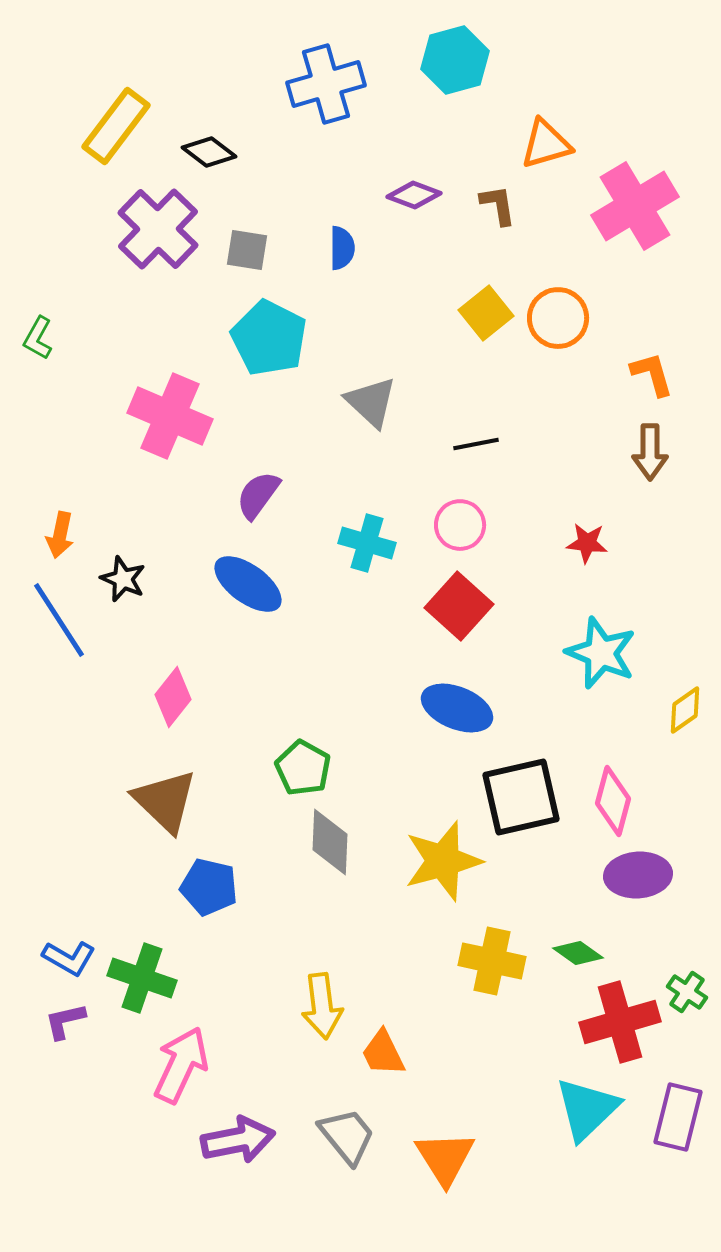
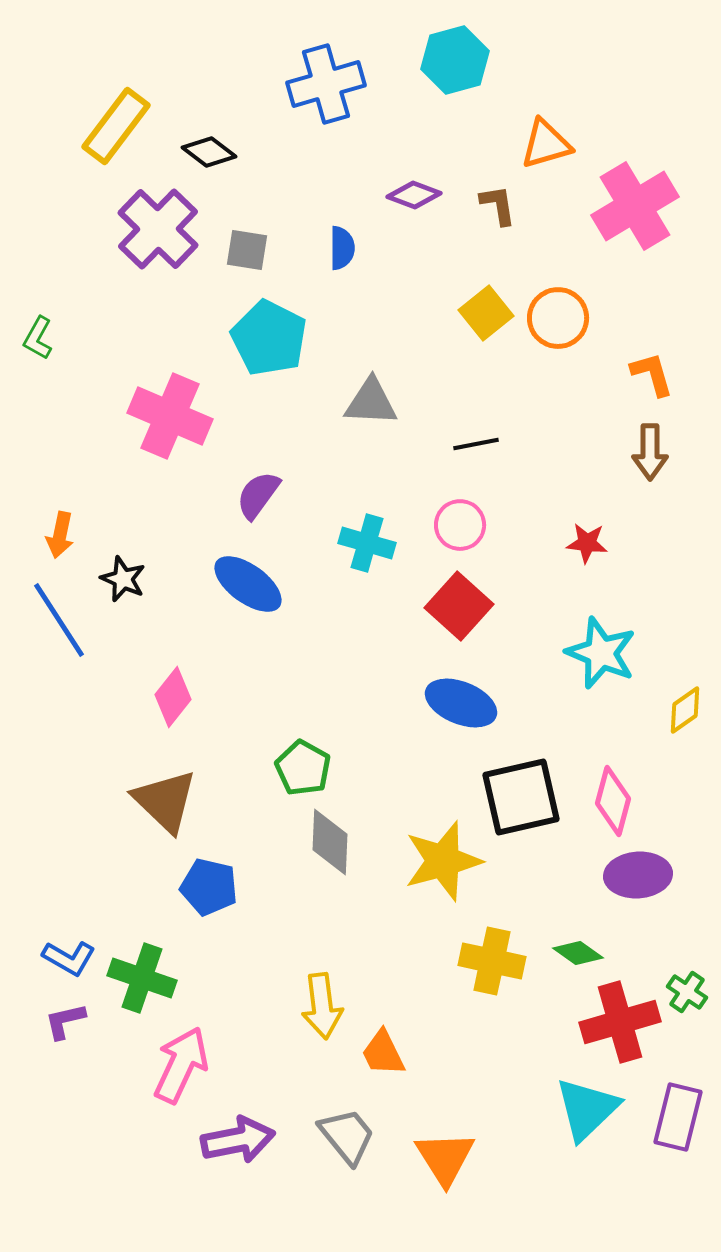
gray triangle at (371, 402): rotated 40 degrees counterclockwise
blue ellipse at (457, 708): moved 4 px right, 5 px up
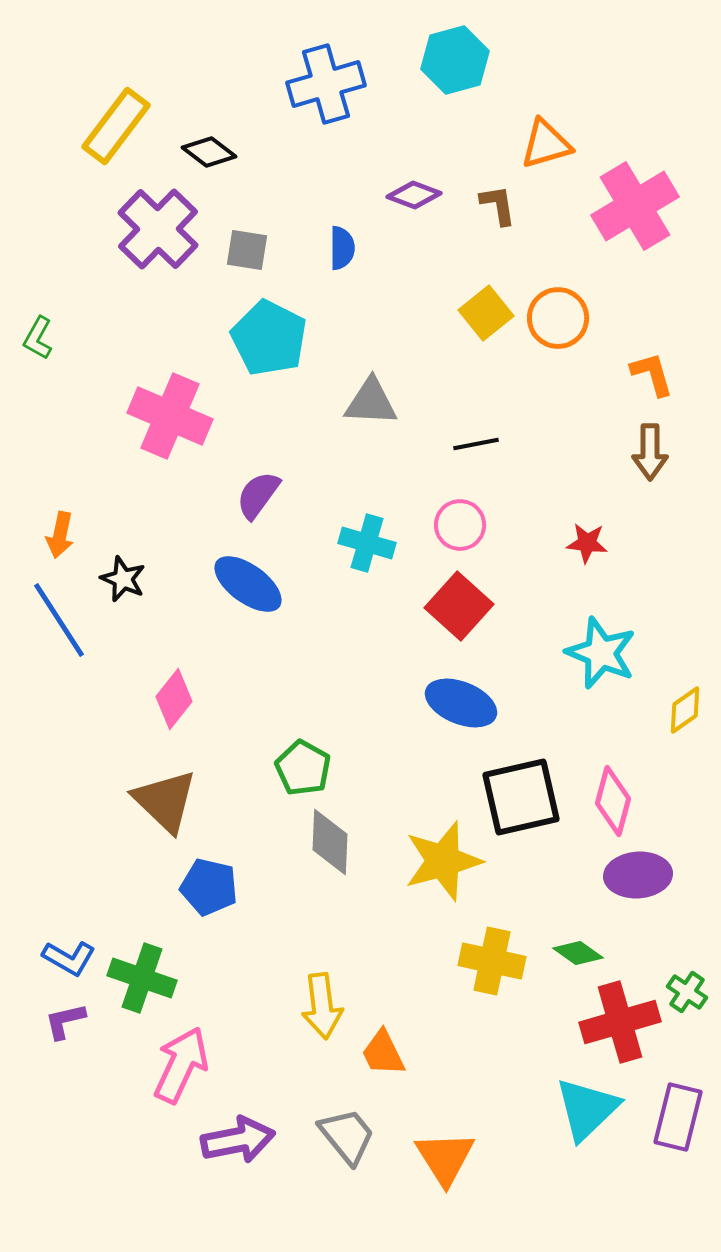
pink diamond at (173, 697): moved 1 px right, 2 px down
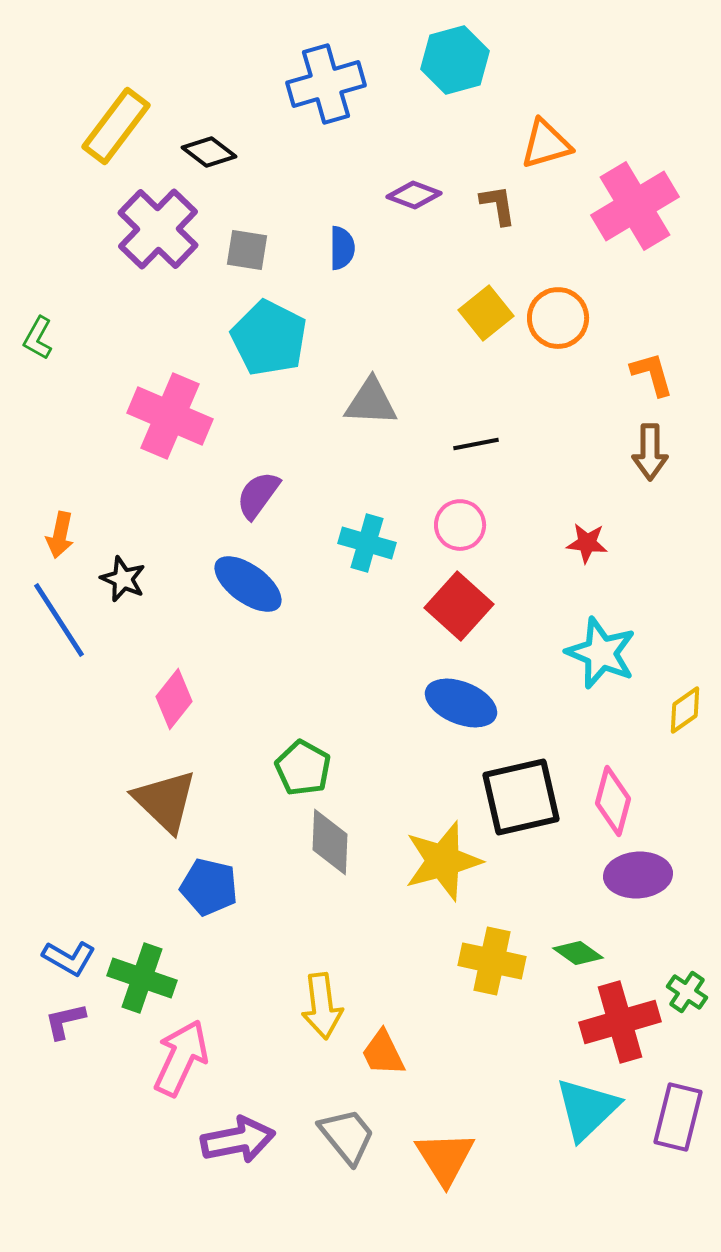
pink arrow at (181, 1065): moved 7 px up
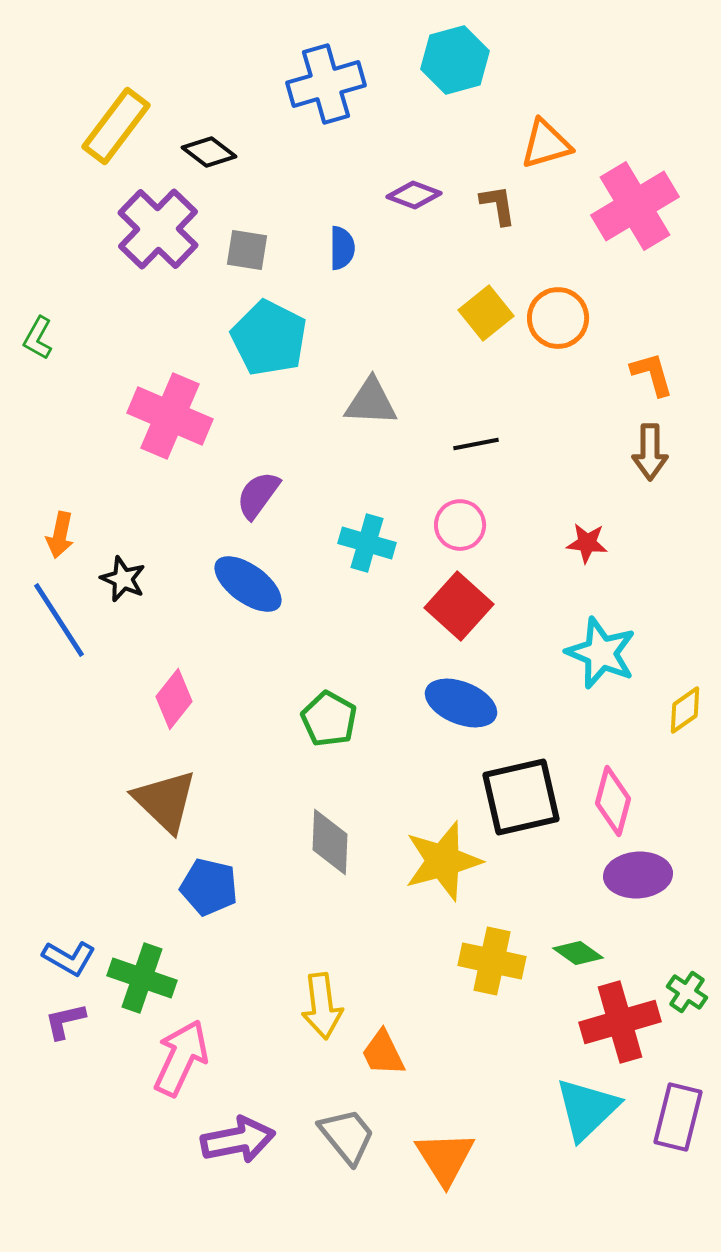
green pentagon at (303, 768): moved 26 px right, 49 px up
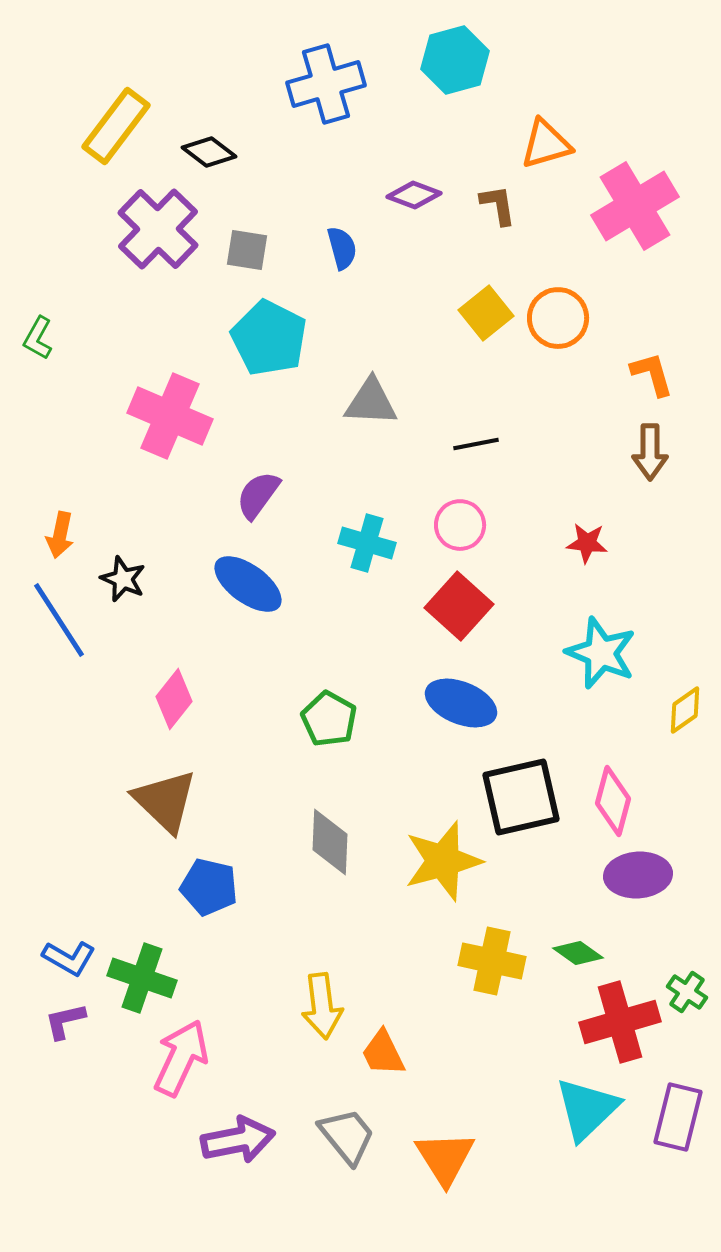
blue semicircle at (342, 248): rotated 15 degrees counterclockwise
